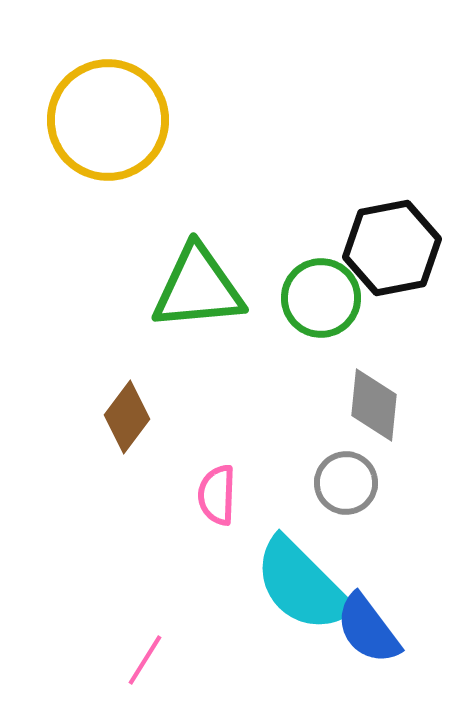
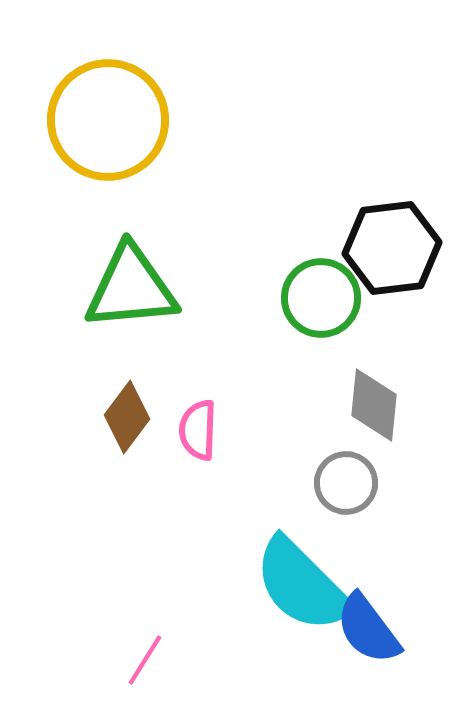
black hexagon: rotated 4 degrees clockwise
green triangle: moved 67 px left
pink semicircle: moved 19 px left, 65 px up
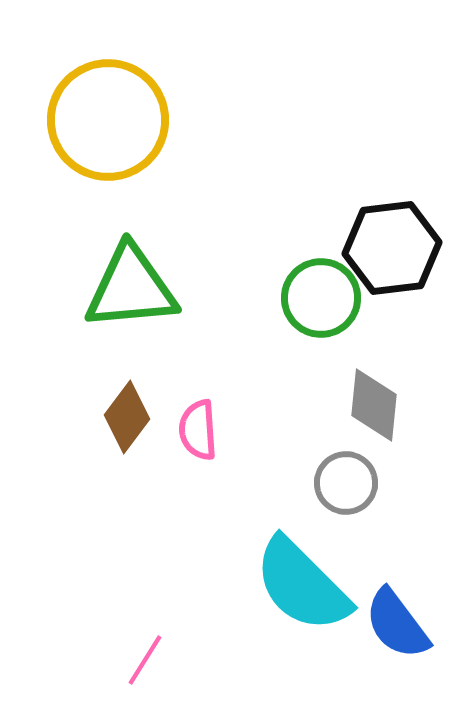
pink semicircle: rotated 6 degrees counterclockwise
blue semicircle: moved 29 px right, 5 px up
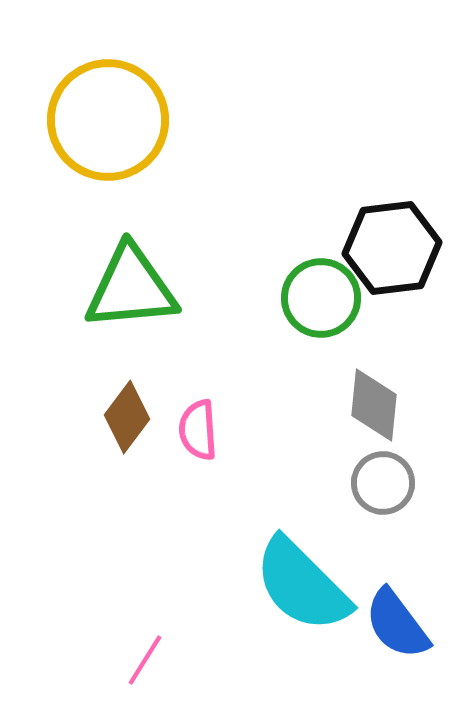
gray circle: moved 37 px right
